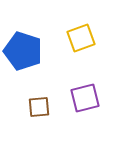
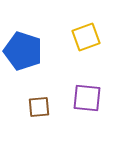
yellow square: moved 5 px right, 1 px up
purple square: moved 2 px right; rotated 20 degrees clockwise
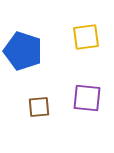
yellow square: rotated 12 degrees clockwise
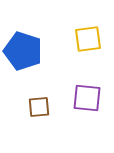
yellow square: moved 2 px right, 2 px down
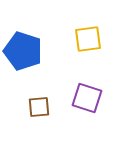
purple square: rotated 12 degrees clockwise
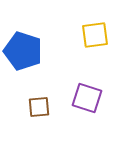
yellow square: moved 7 px right, 4 px up
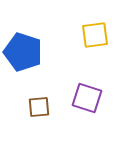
blue pentagon: moved 1 px down
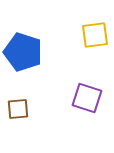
brown square: moved 21 px left, 2 px down
